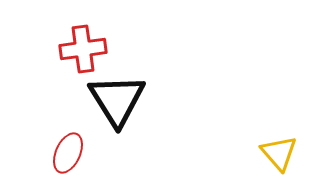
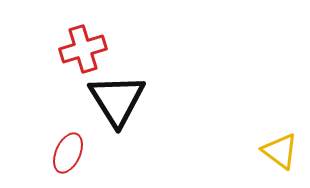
red cross: rotated 9 degrees counterclockwise
yellow triangle: moved 1 px right, 2 px up; rotated 12 degrees counterclockwise
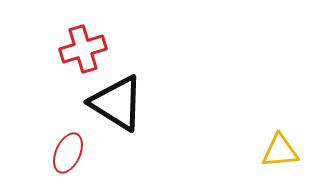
black triangle: moved 3 px down; rotated 26 degrees counterclockwise
yellow triangle: rotated 42 degrees counterclockwise
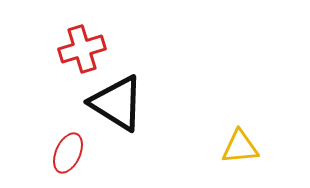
red cross: moved 1 px left
yellow triangle: moved 40 px left, 4 px up
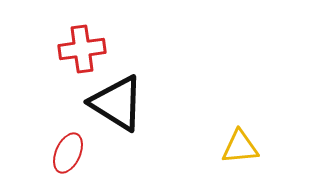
red cross: rotated 9 degrees clockwise
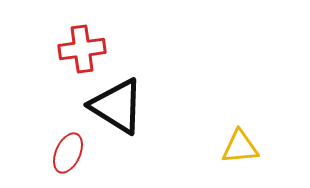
black triangle: moved 3 px down
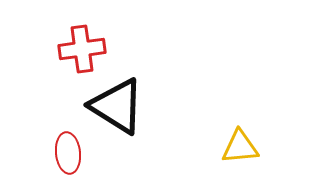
red ellipse: rotated 30 degrees counterclockwise
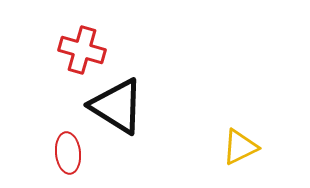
red cross: moved 1 px down; rotated 24 degrees clockwise
yellow triangle: rotated 21 degrees counterclockwise
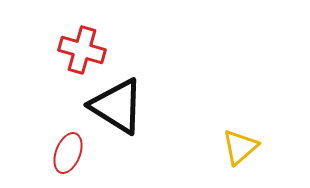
yellow triangle: rotated 15 degrees counterclockwise
red ellipse: rotated 27 degrees clockwise
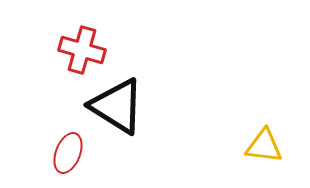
yellow triangle: moved 24 px right, 1 px up; rotated 48 degrees clockwise
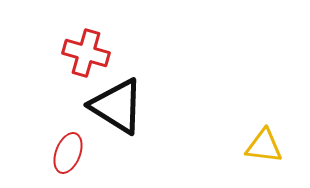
red cross: moved 4 px right, 3 px down
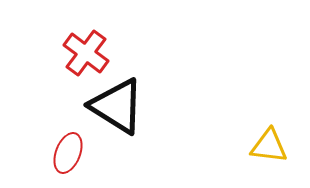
red cross: rotated 21 degrees clockwise
yellow triangle: moved 5 px right
